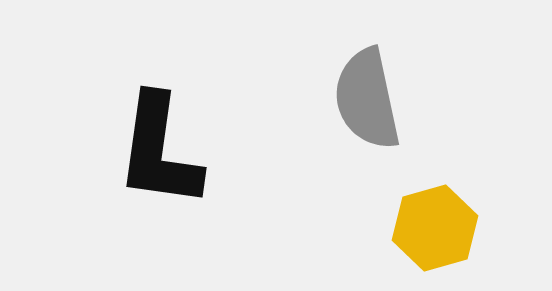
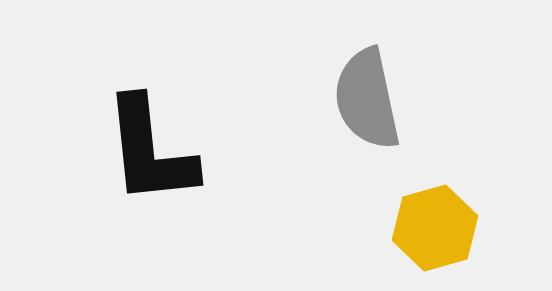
black L-shape: moved 9 px left; rotated 14 degrees counterclockwise
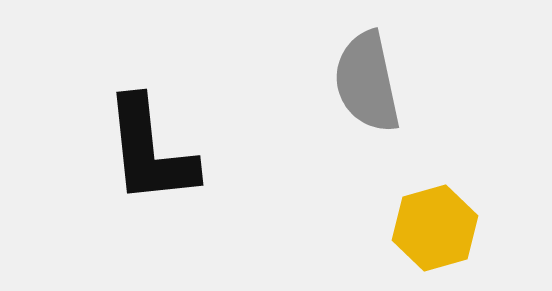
gray semicircle: moved 17 px up
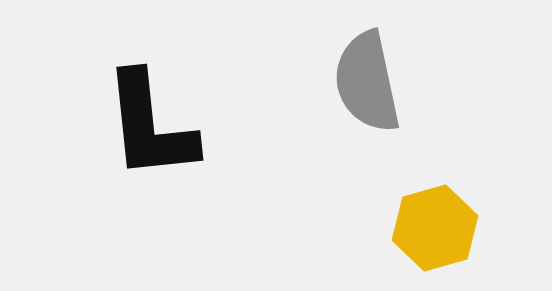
black L-shape: moved 25 px up
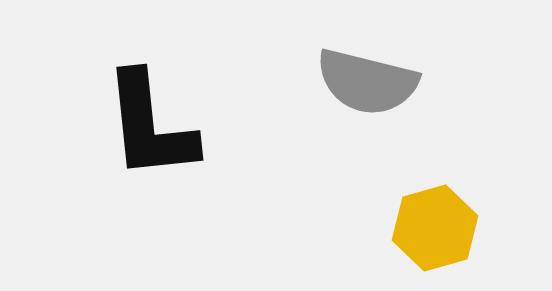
gray semicircle: rotated 64 degrees counterclockwise
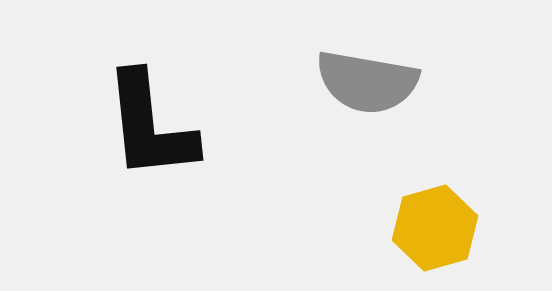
gray semicircle: rotated 4 degrees counterclockwise
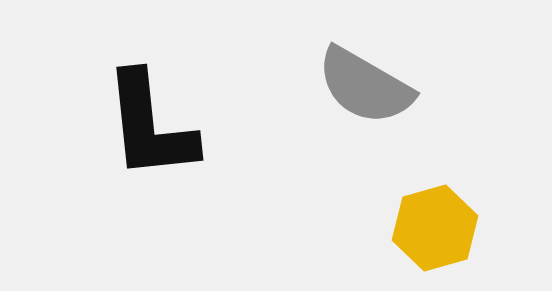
gray semicircle: moved 2 px left, 4 px down; rotated 20 degrees clockwise
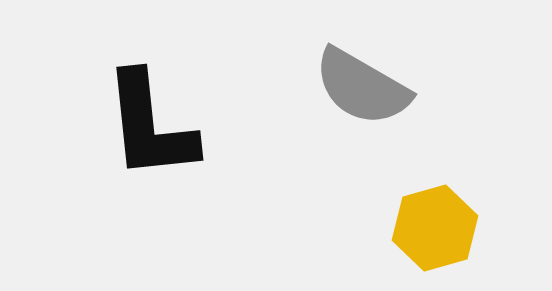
gray semicircle: moved 3 px left, 1 px down
